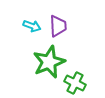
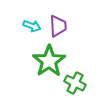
green star: moved 1 px up; rotated 12 degrees counterclockwise
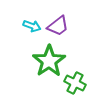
purple trapezoid: rotated 55 degrees clockwise
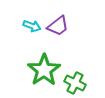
green star: moved 5 px left, 9 px down
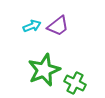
cyan arrow: rotated 42 degrees counterclockwise
green star: rotated 12 degrees clockwise
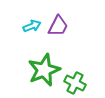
purple trapezoid: rotated 25 degrees counterclockwise
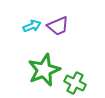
purple trapezoid: rotated 40 degrees clockwise
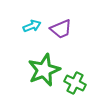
purple trapezoid: moved 3 px right, 3 px down
